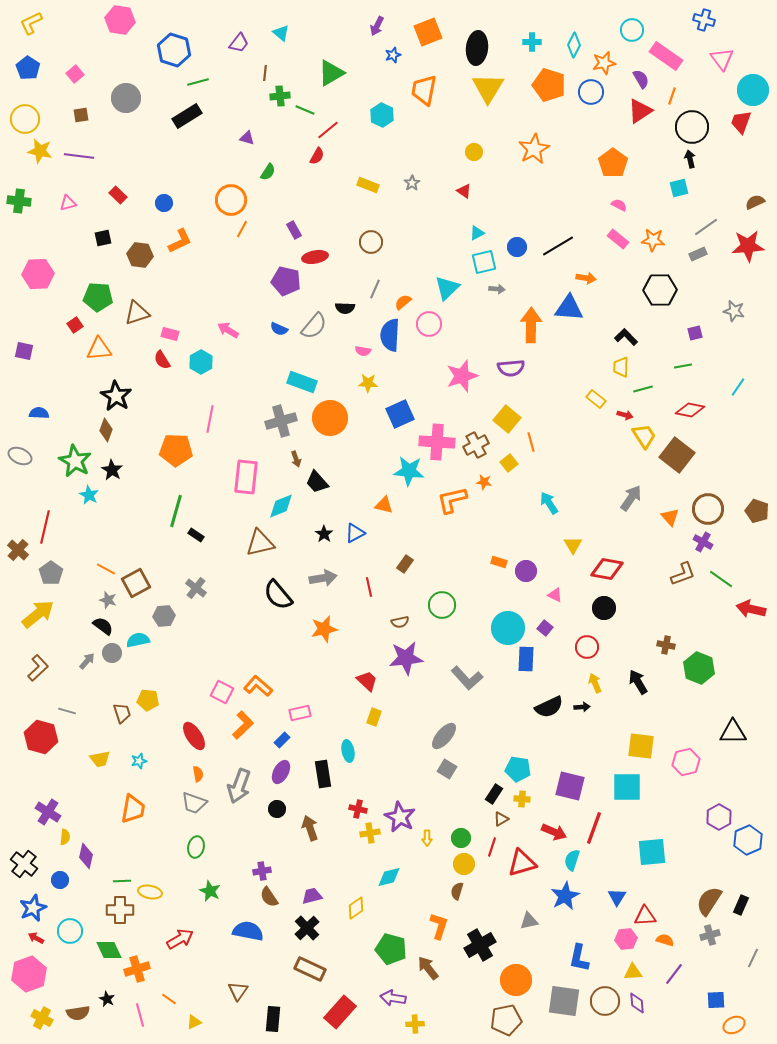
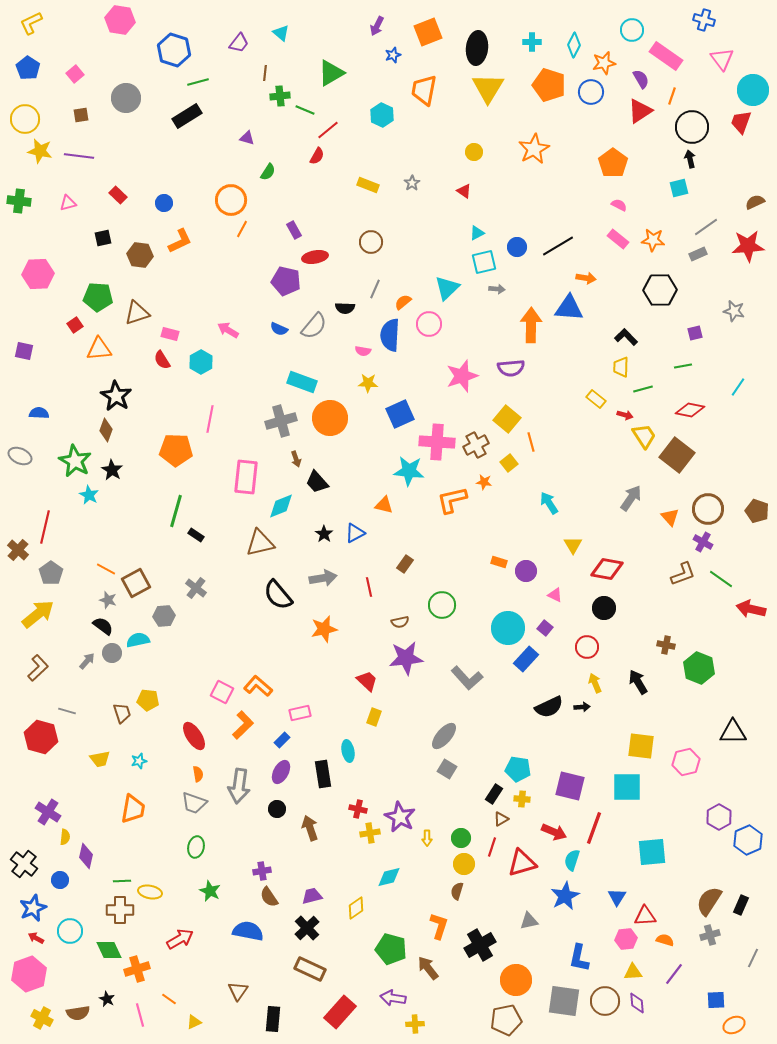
blue rectangle at (526, 659): rotated 40 degrees clockwise
gray arrow at (239, 786): rotated 12 degrees counterclockwise
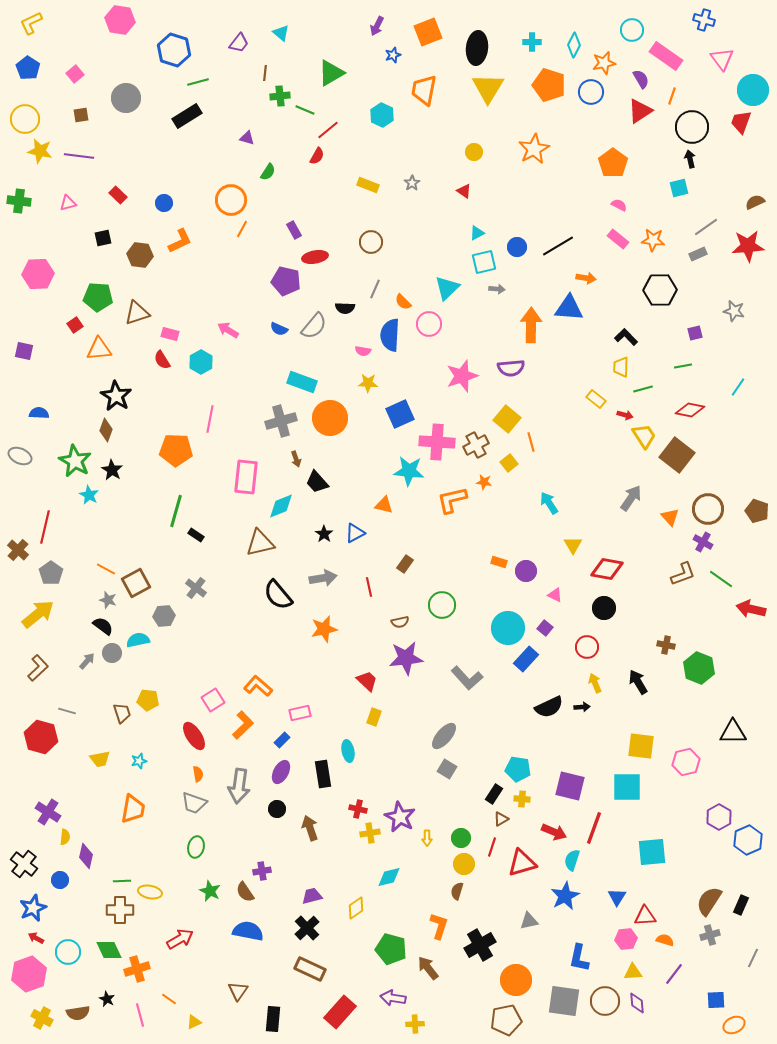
orange semicircle at (403, 302): rotated 96 degrees counterclockwise
pink square at (222, 692): moved 9 px left, 8 px down; rotated 30 degrees clockwise
brown semicircle at (269, 897): moved 24 px left, 5 px up
cyan circle at (70, 931): moved 2 px left, 21 px down
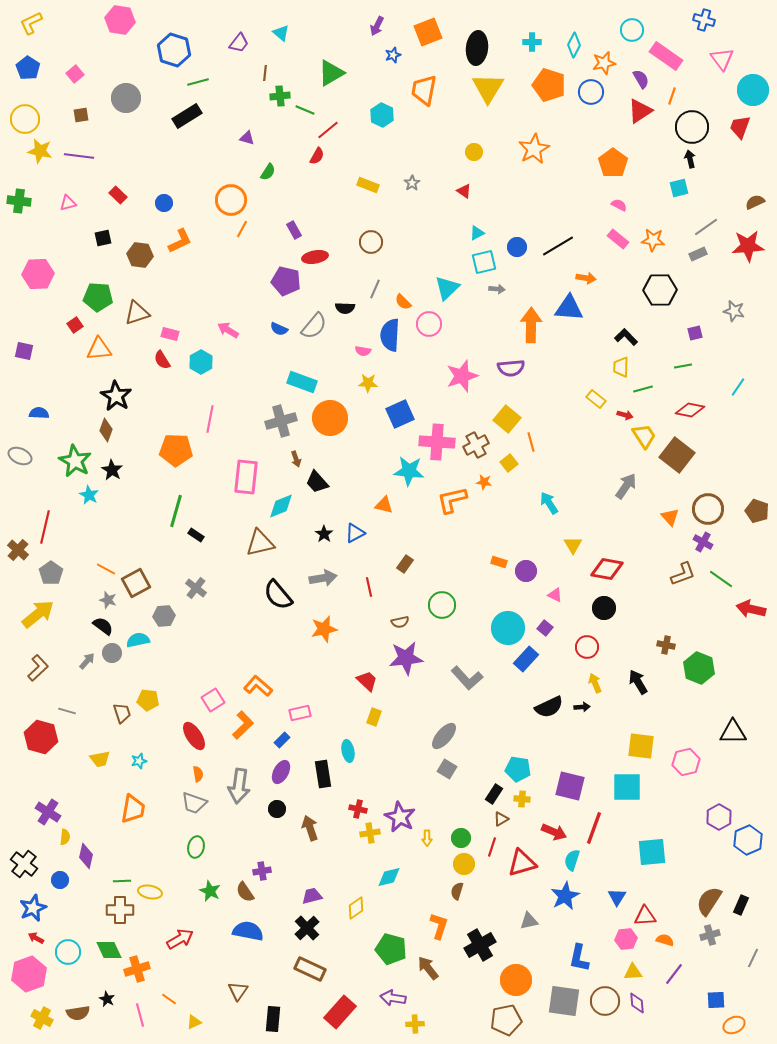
red trapezoid at (741, 122): moved 1 px left, 5 px down
gray arrow at (631, 498): moved 5 px left, 12 px up
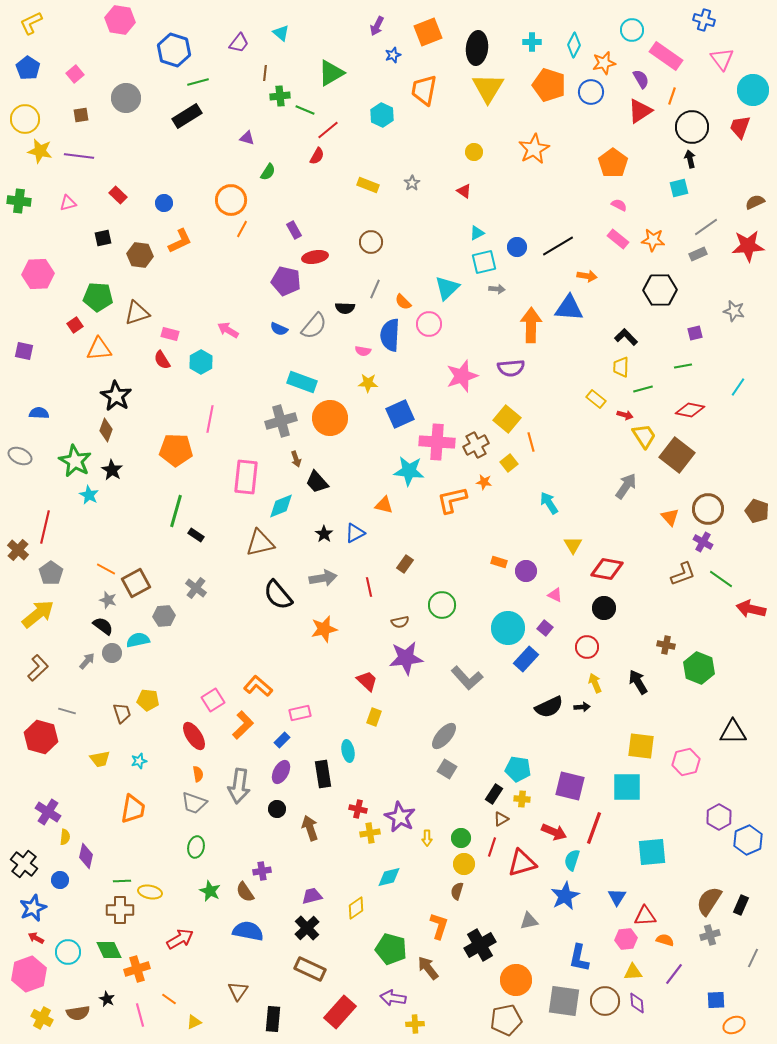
orange arrow at (586, 278): moved 1 px right, 2 px up
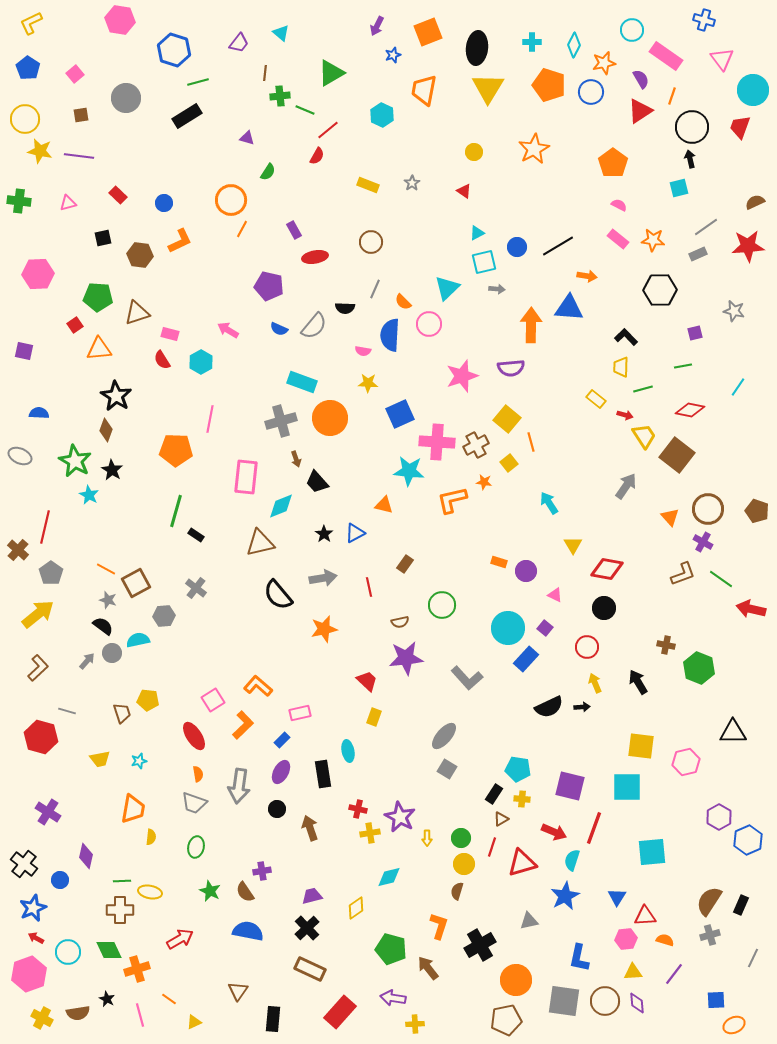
purple pentagon at (286, 281): moved 17 px left, 5 px down
yellow semicircle at (65, 837): moved 86 px right
